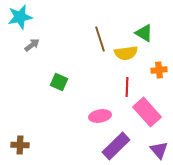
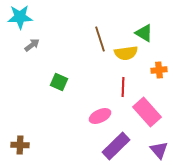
cyan star: rotated 10 degrees clockwise
red line: moved 4 px left
pink ellipse: rotated 15 degrees counterclockwise
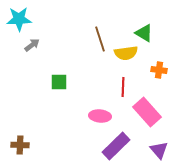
cyan star: moved 1 px left, 2 px down
orange cross: rotated 14 degrees clockwise
green square: rotated 24 degrees counterclockwise
pink ellipse: rotated 30 degrees clockwise
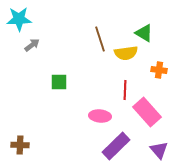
red line: moved 2 px right, 3 px down
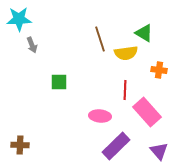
gray arrow: rotated 105 degrees clockwise
purple triangle: moved 1 px down
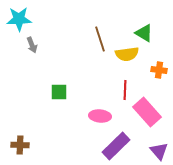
yellow semicircle: moved 1 px right, 1 px down
green square: moved 10 px down
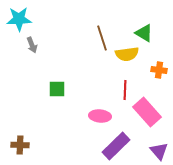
brown line: moved 2 px right, 1 px up
green square: moved 2 px left, 3 px up
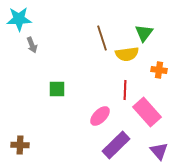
green triangle: rotated 36 degrees clockwise
pink ellipse: rotated 50 degrees counterclockwise
purple rectangle: moved 1 px up
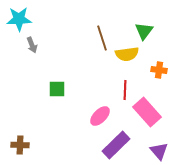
green triangle: moved 2 px up
